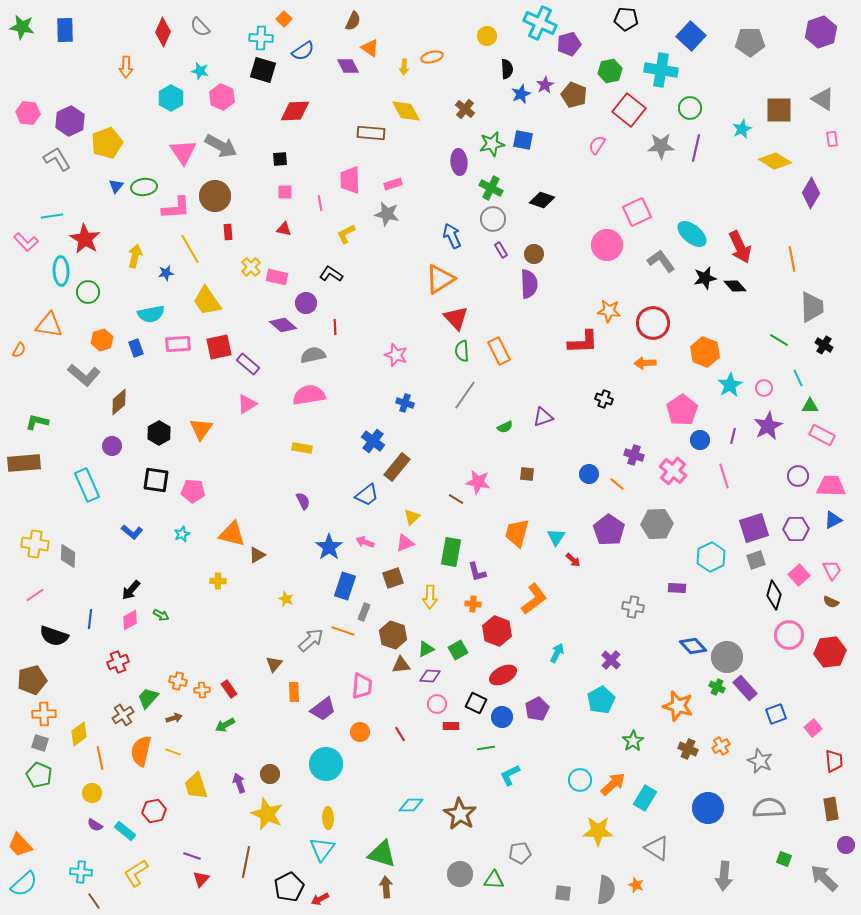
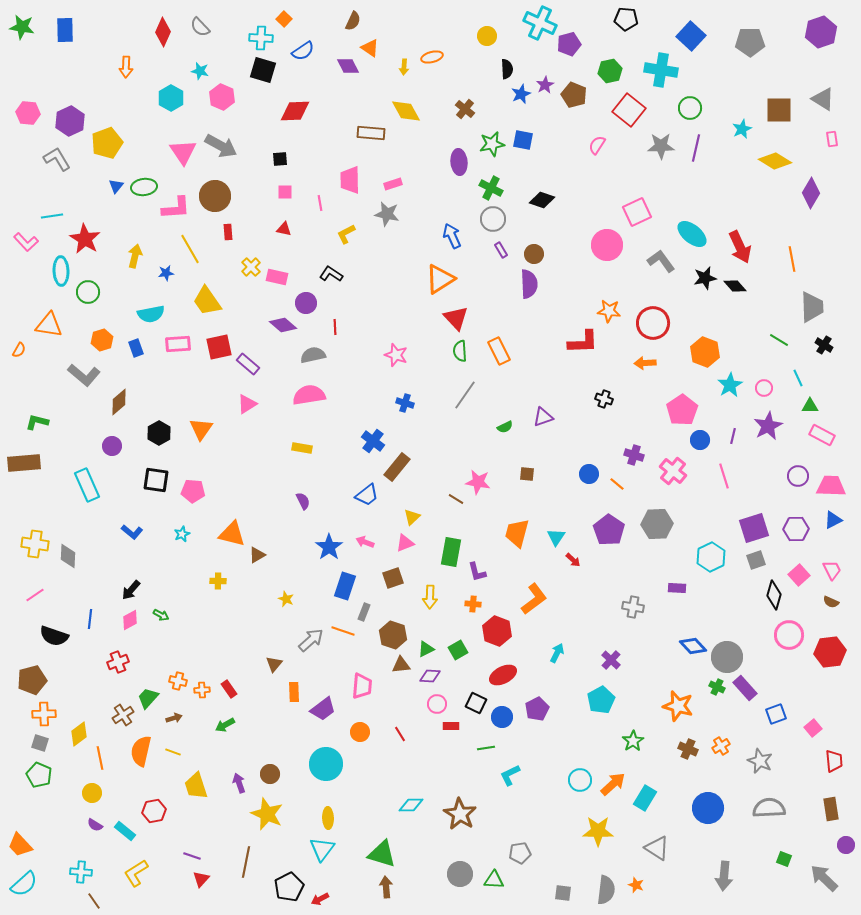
green semicircle at (462, 351): moved 2 px left
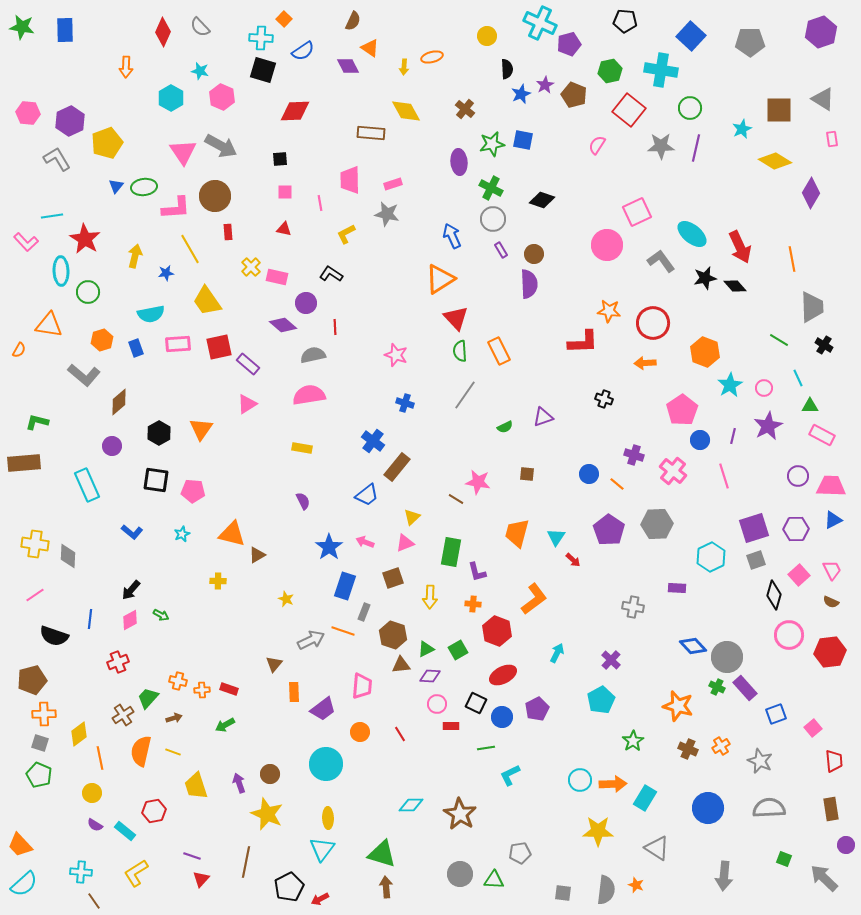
black pentagon at (626, 19): moved 1 px left, 2 px down
gray arrow at (311, 640): rotated 16 degrees clockwise
red rectangle at (229, 689): rotated 36 degrees counterclockwise
orange arrow at (613, 784): rotated 40 degrees clockwise
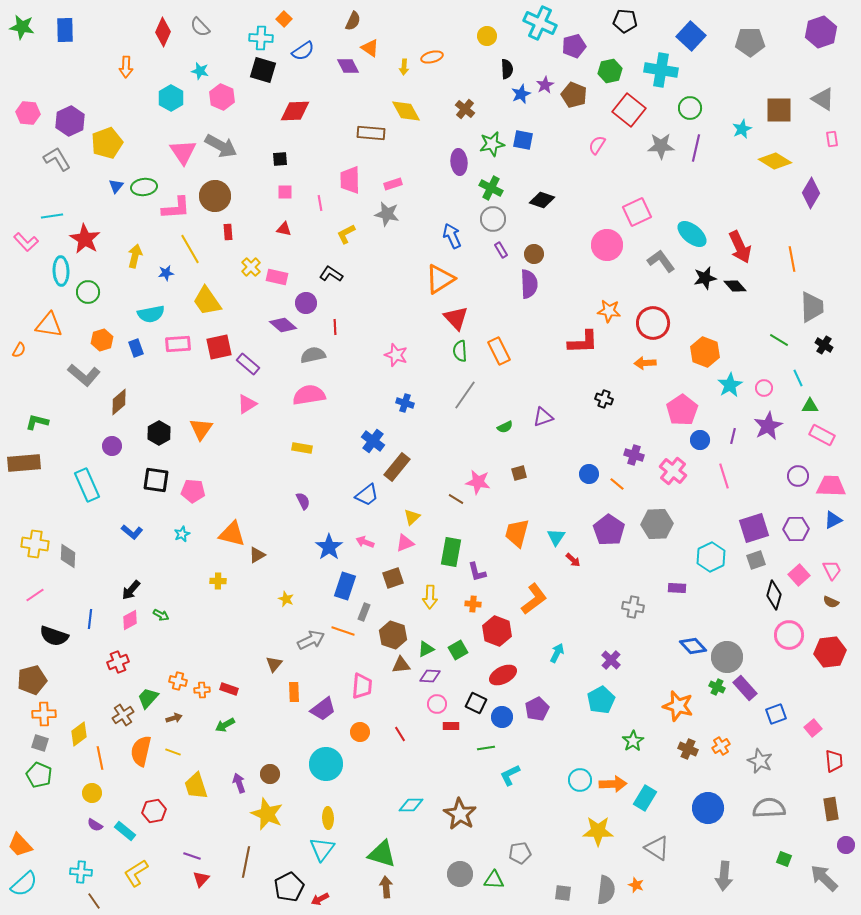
purple pentagon at (569, 44): moved 5 px right, 2 px down
brown square at (527, 474): moved 8 px left, 1 px up; rotated 21 degrees counterclockwise
